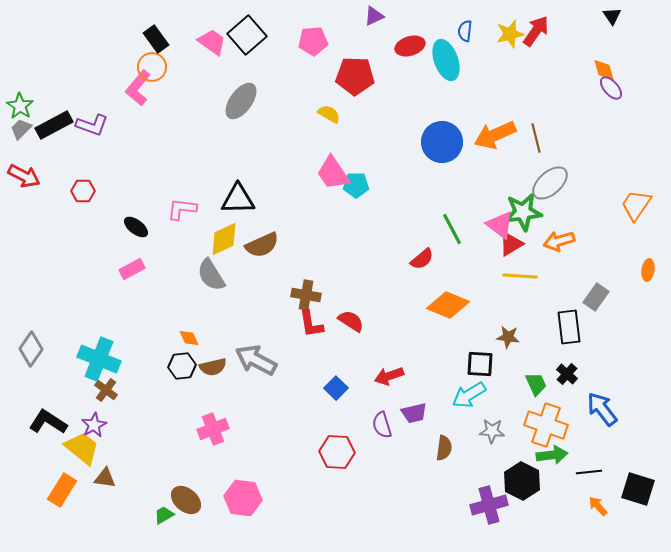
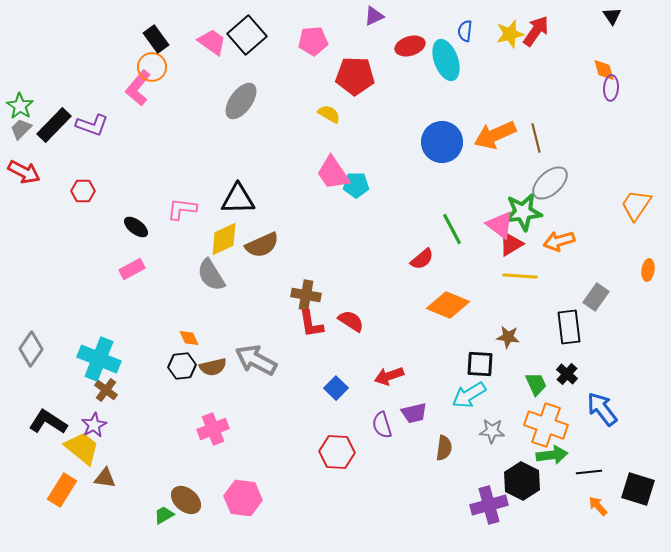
purple ellipse at (611, 88): rotated 45 degrees clockwise
black rectangle at (54, 125): rotated 18 degrees counterclockwise
red arrow at (24, 176): moved 4 px up
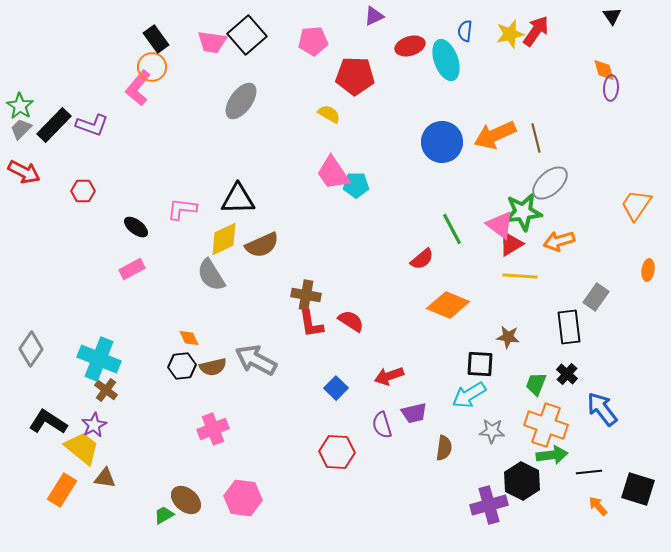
pink trapezoid at (212, 42): rotated 152 degrees clockwise
green trapezoid at (536, 384): rotated 135 degrees counterclockwise
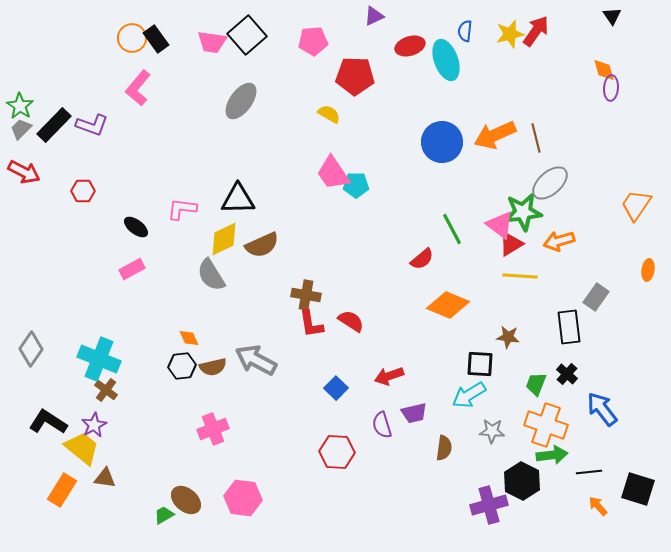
orange circle at (152, 67): moved 20 px left, 29 px up
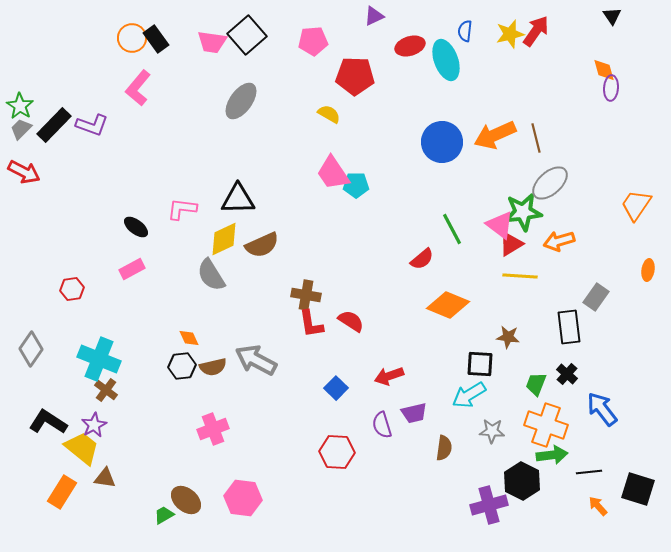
red hexagon at (83, 191): moved 11 px left, 98 px down; rotated 10 degrees counterclockwise
orange rectangle at (62, 490): moved 2 px down
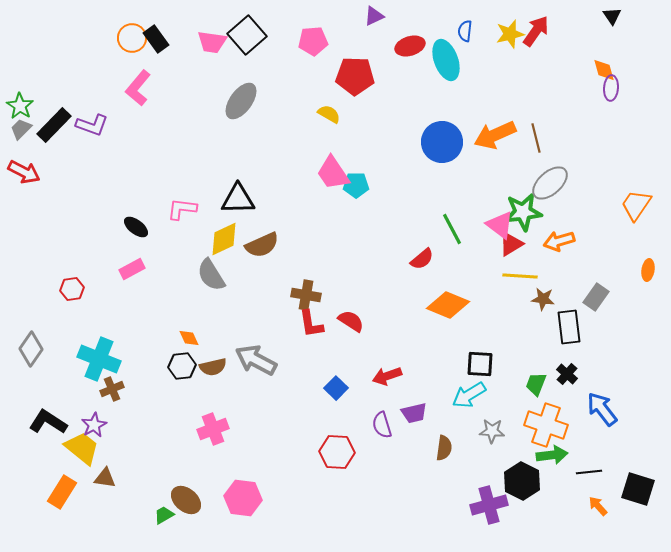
brown star at (508, 337): moved 35 px right, 38 px up
red arrow at (389, 376): moved 2 px left
brown cross at (106, 390): moved 6 px right, 1 px up; rotated 30 degrees clockwise
